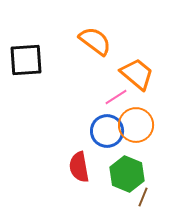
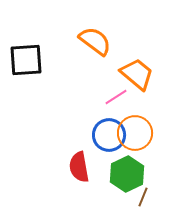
orange circle: moved 1 px left, 8 px down
blue circle: moved 2 px right, 4 px down
green hexagon: rotated 12 degrees clockwise
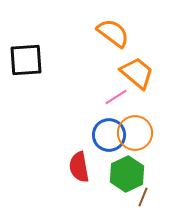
orange semicircle: moved 18 px right, 8 px up
orange trapezoid: moved 1 px up
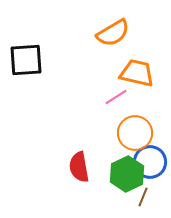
orange semicircle: rotated 112 degrees clockwise
orange trapezoid: rotated 27 degrees counterclockwise
blue circle: moved 41 px right, 27 px down
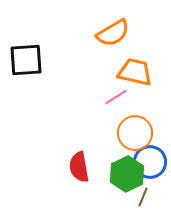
orange trapezoid: moved 2 px left, 1 px up
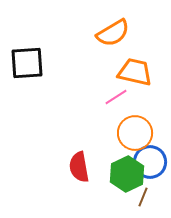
black square: moved 1 px right, 3 px down
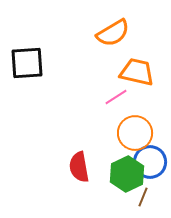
orange trapezoid: moved 2 px right
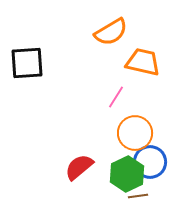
orange semicircle: moved 2 px left, 1 px up
orange trapezoid: moved 6 px right, 10 px up
pink line: rotated 25 degrees counterclockwise
red semicircle: rotated 60 degrees clockwise
brown line: moved 5 px left, 1 px up; rotated 60 degrees clockwise
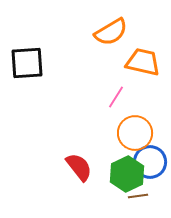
red semicircle: rotated 92 degrees clockwise
